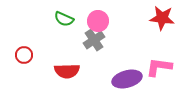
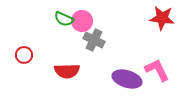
pink circle: moved 16 px left
gray cross: rotated 30 degrees counterclockwise
pink L-shape: moved 2 px left, 3 px down; rotated 56 degrees clockwise
purple ellipse: rotated 32 degrees clockwise
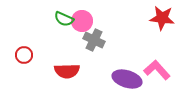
pink L-shape: rotated 16 degrees counterclockwise
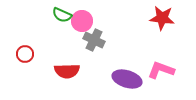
green semicircle: moved 2 px left, 4 px up
red circle: moved 1 px right, 1 px up
pink L-shape: moved 4 px right; rotated 28 degrees counterclockwise
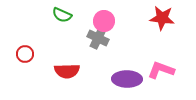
pink circle: moved 22 px right
gray cross: moved 4 px right, 2 px up
purple ellipse: rotated 16 degrees counterclockwise
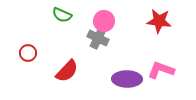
red star: moved 3 px left, 3 px down
red circle: moved 3 px right, 1 px up
red semicircle: rotated 45 degrees counterclockwise
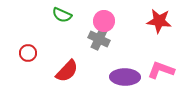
gray cross: moved 1 px right, 1 px down
purple ellipse: moved 2 px left, 2 px up
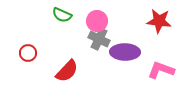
pink circle: moved 7 px left
purple ellipse: moved 25 px up
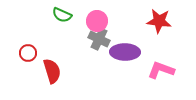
red semicircle: moved 15 px left; rotated 60 degrees counterclockwise
